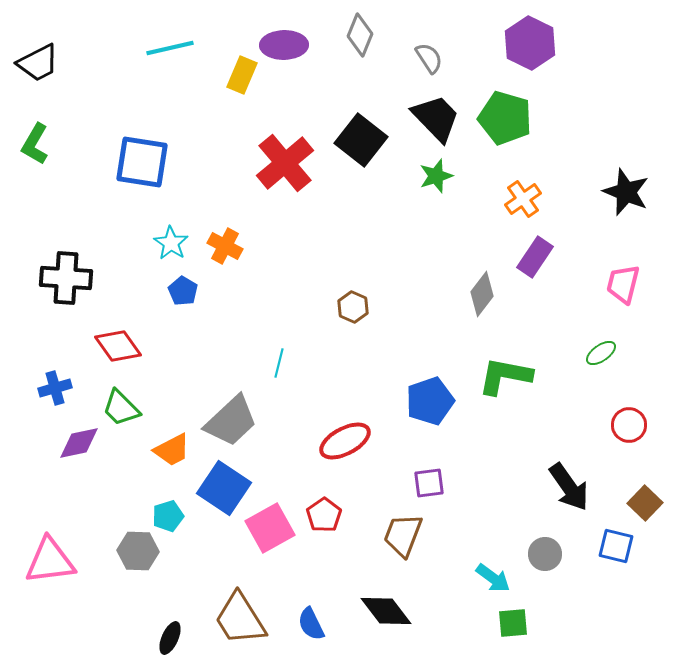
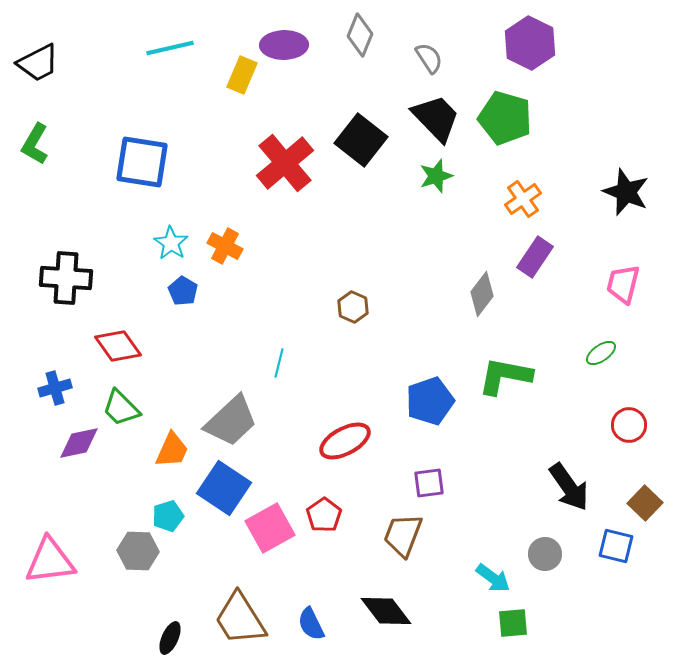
orange trapezoid at (172, 450): rotated 39 degrees counterclockwise
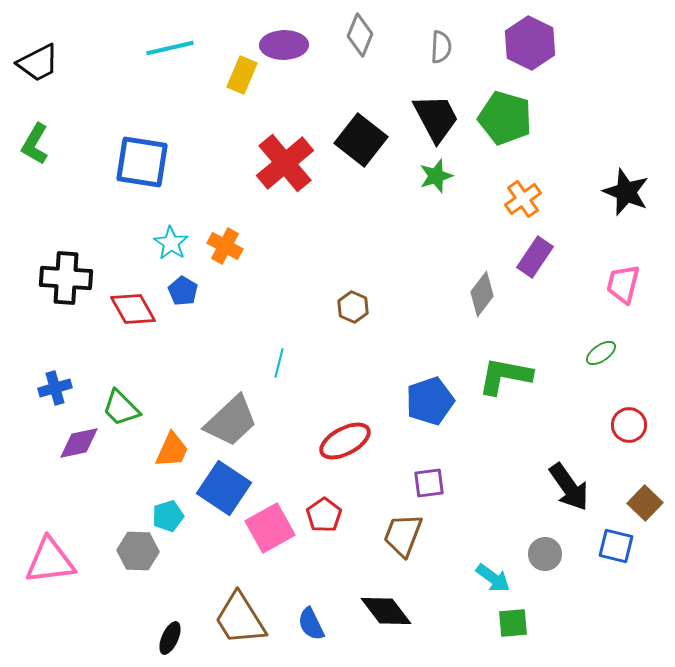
gray semicircle at (429, 58): moved 12 px right, 11 px up; rotated 36 degrees clockwise
black trapezoid at (436, 118): rotated 16 degrees clockwise
red diamond at (118, 346): moved 15 px right, 37 px up; rotated 6 degrees clockwise
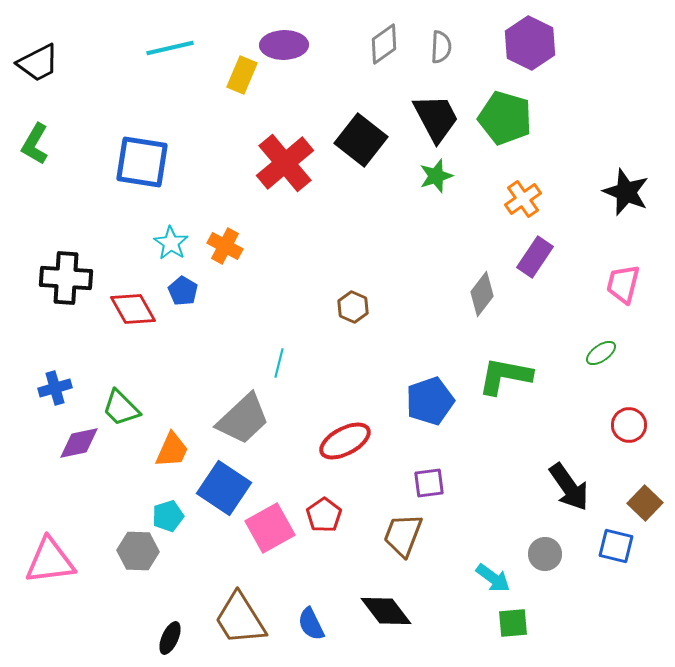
gray diamond at (360, 35): moved 24 px right, 9 px down; rotated 33 degrees clockwise
gray trapezoid at (231, 421): moved 12 px right, 2 px up
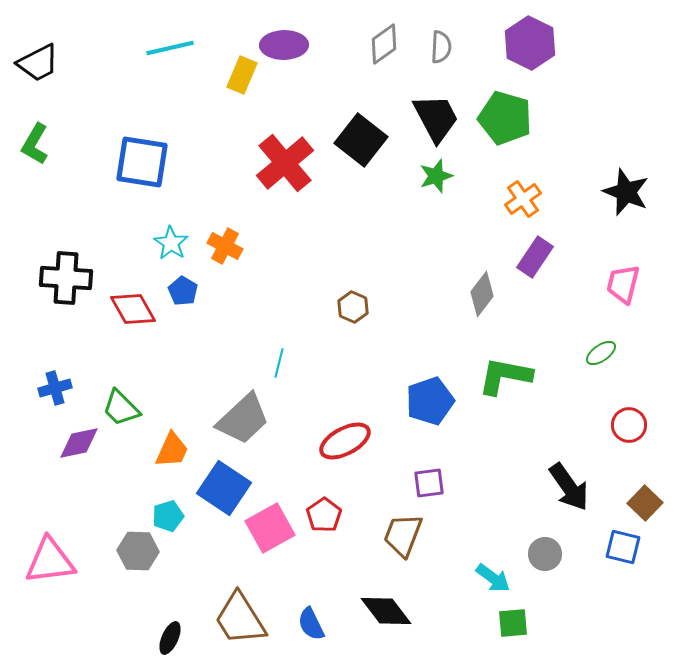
blue square at (616, 546): moved 7 px right, 1 px down
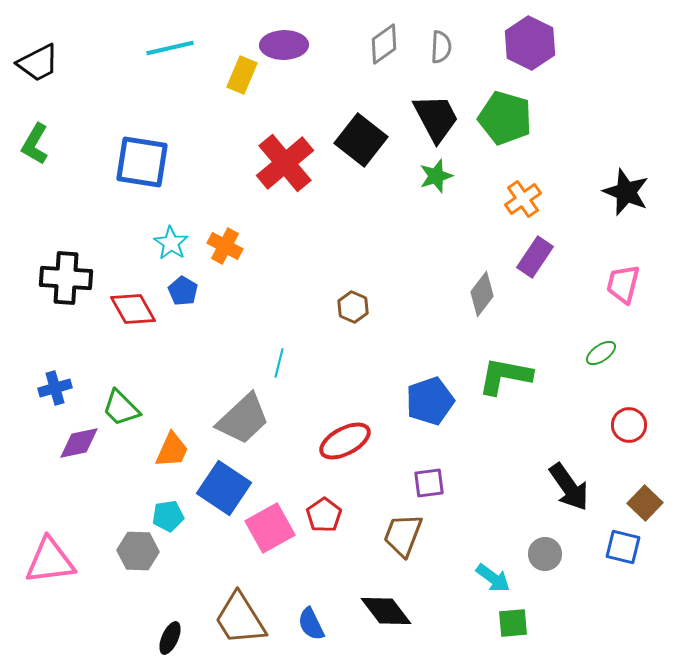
cyan pentagon at (168, 516): rotated 8 degrees clockwise
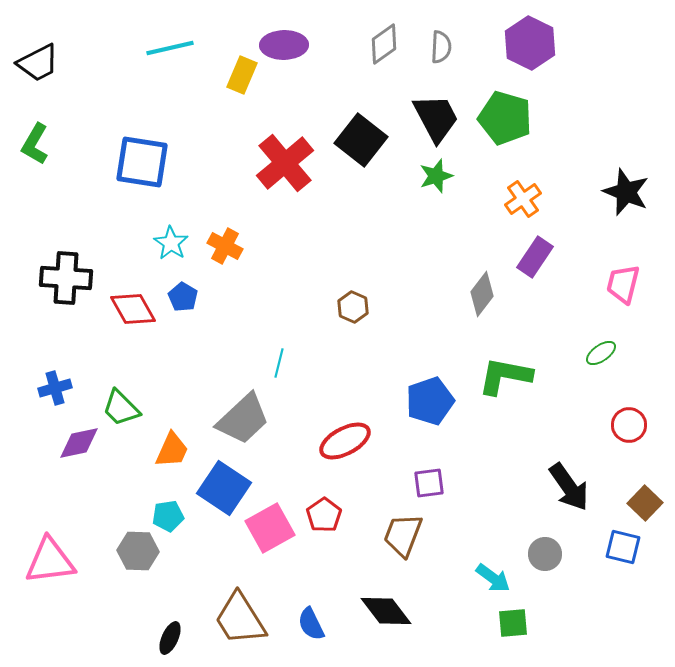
blue pentagon at (183, 291): moved 6 px down
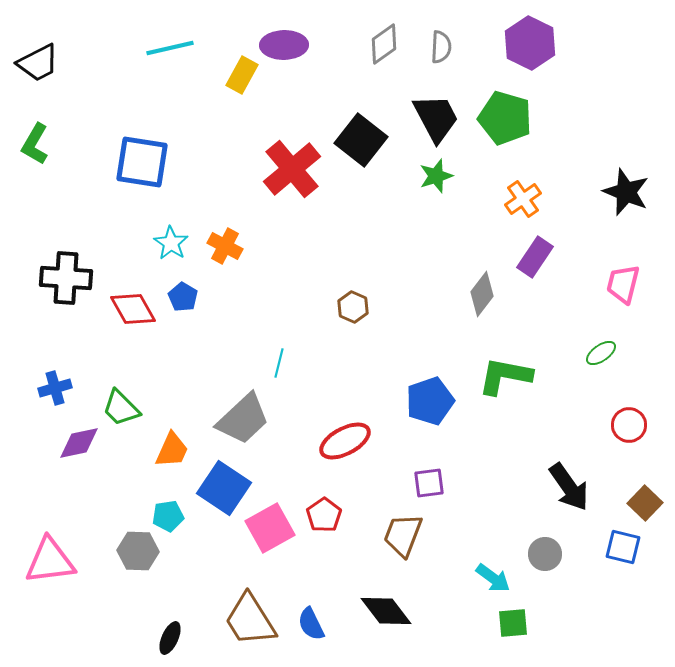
yellow rectangle at (242, 75): rotated 6 degrees clockwise
red cross at (285, 163): moved 7 px right, 6 px down
brown trapezoid at (240, 619): moved 10 px right, 1 px down
